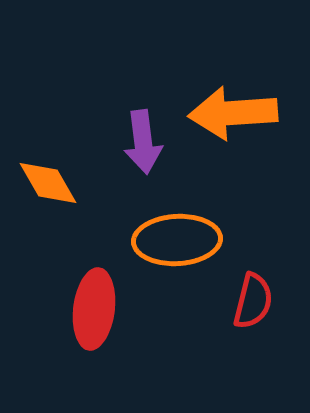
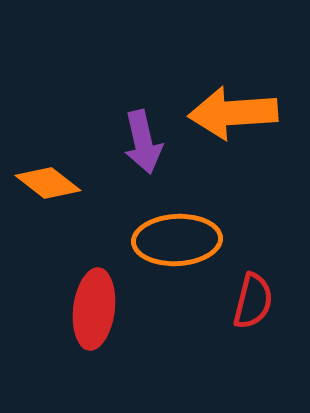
purple arrow: rotated 6 degrees counterclockwise
orange diamond: rotated 22 degrees counterclockwise
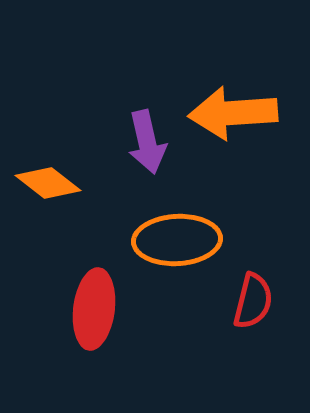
purple arrow: moved 4 px right
